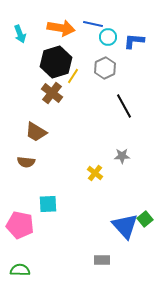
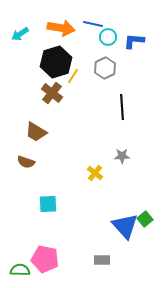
cyan arrow: rotated 78 degrees clockwise
black line: moved 2 px left, 1 px down; rotated 25 degrees clockwise
brown semicircle: rotated 12 degrees clockwise
pink pentagon: moved 25 px right, 34 px down
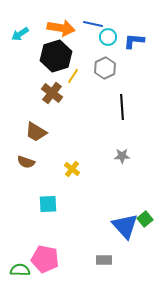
black hexagon: moved 6 px up
yellow cross: moved 23 px left, 4 px up
gray rectangle: moved 2 px right
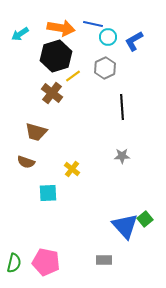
blue L-shape: rotated 35 degrees counterclockwise
yellow line: rotated 21 degrees clockwise
brown trapezoid: rotated 15 degrees counterclockwise
cyan square: moved 11 px up
pink pentagon: moved 1 px right, 3 px down
green semicircle: moved 6 px left, 7 px up; rotated 102 degrees clockwise
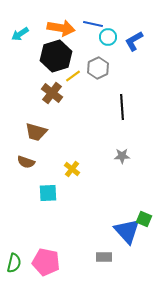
gray hexagon: moved 7 px left
green square: moved 1 px left; rotated 28 degrees counterclockwise
blue triangle: moved 2 px right, 5 px down
gray rectangle: moved 3 px up
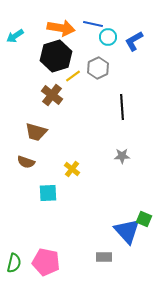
cyan arrow: moved 5 px left, 2 px down
brown cross: moved 2 px down
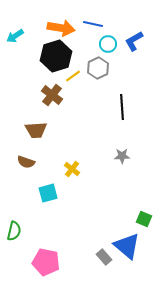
cyan circle: moved 7 px down
brown trapezoid: moved 2 px up; rotated 20 degrees counterclockwise
cyan square: rotated 12 degrees counterclockwise
blue triangle: moved 15 px down; rotated 8 degrees counterclockwise
gray rectangle: rotated 49 degrees clockwise
green semicircle: moved 32 px up
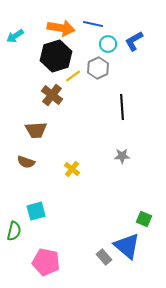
cyan square: moved 12 px left, 18 px down
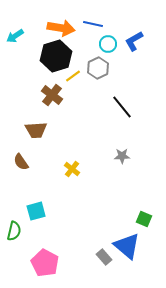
black line: rotated 35 degrees counterclockwise
brown semicircle: moved 5 px left; rotated 36 degrees clockwise
pink pentagon: moved 1 px left, 1 px down; rotated 16 degrees clockwise
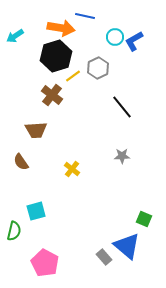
blue line: moved 8 px left, 8 px up
cyan circle: moved 7 px right, 7 px up
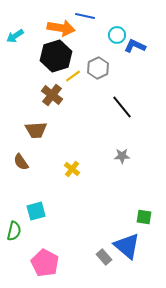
cyan circle: moved 2 px right, 2 px up
blue L-shape: moved 1 px right, 5 px down; rotated 55 degrees clockwise
green square: moved 2 px up; rotated 14 degrees counterclockwise
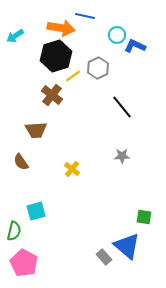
pink pentagon: moved 21 px left
